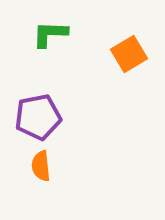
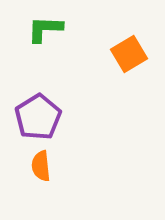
green L-shape: moved 5 px left, 5 px up
purple pentagon: rotated 21 degrees counterclockwise
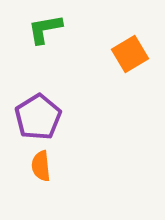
green L-shape: rotated 12 degrees counterclockwise
orange square: moved 1 px right
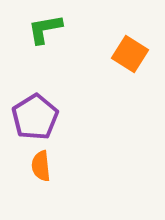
orange square: rotated 27 degrees counterclockwise
purple pentagon: moved 3 px left
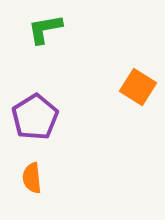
orange square: moved 8 px right, 33 px down
orange semicircle: moved 9 px left, 12 px down
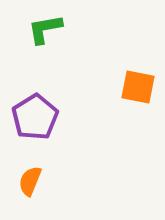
orange square: rotated 21 degrees counterclockwise
orange semicircle: moved 2 px left, 3 px down; rotated 28 degrees clockwise
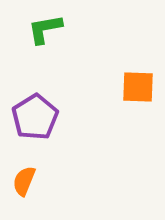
orange square: rotated 9 degrees counterclockwise
orange semicircle: moved 6 px left
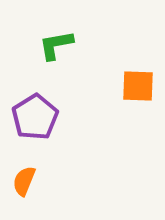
green L-shape: moved 11 px right, 16 px down
orange square: moved 1 px up
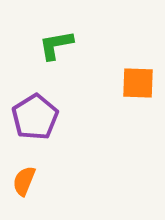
orange square: moved 3 px up
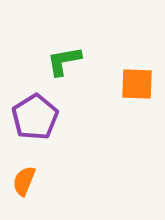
green L-shape: moved 8 px right, 16 px down
orange square: moved 1 px left, 1 px down
